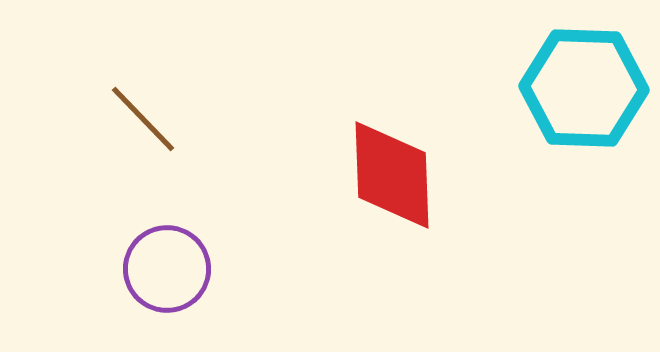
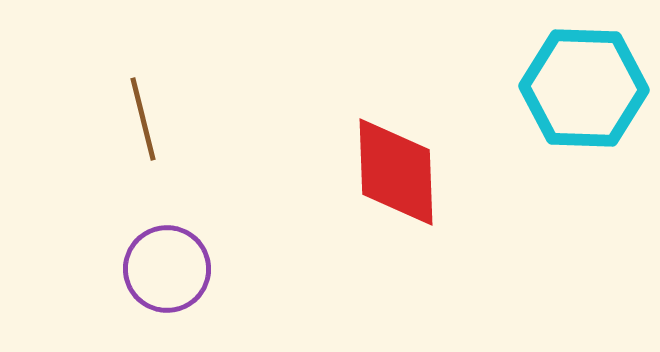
brown line: rotated 30 degrees clockwise
red diamond: moved 4 px right, 3 px up
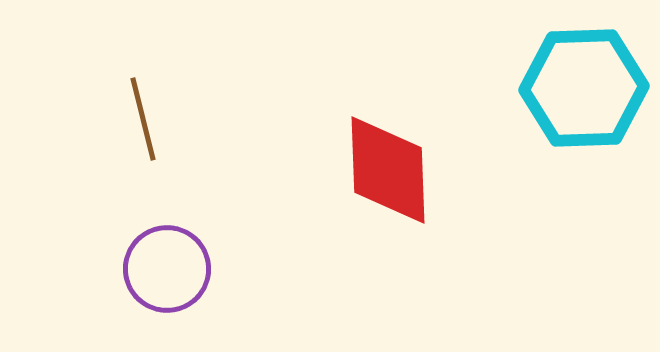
cyan hexagon: rotated 4 degrees counterclockwise
red diamond: moved 8 px left, 2 px up
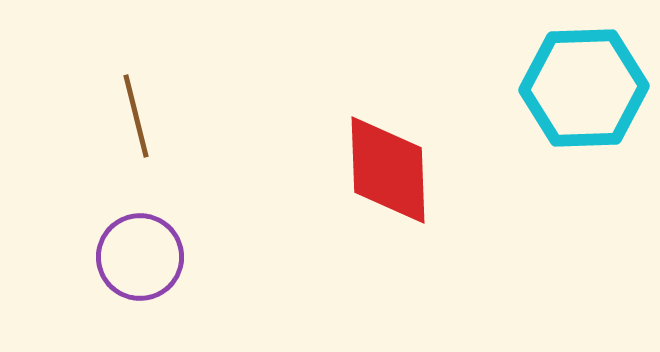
brown line: moved 7 px left, 3 px up
purple circle: moved 27 px left, 12 px up
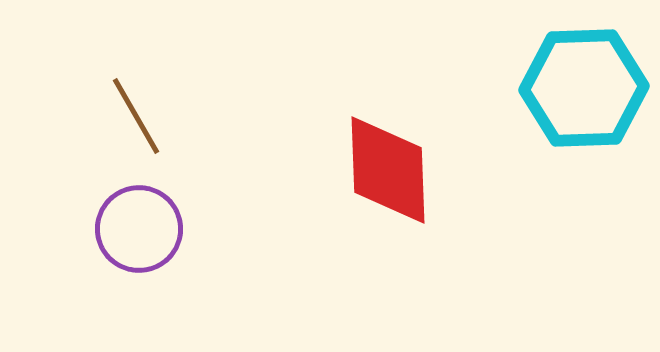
brown line: rotated 16 degrees counterclockwise
purple circle: moved 1 px left, 28 px up
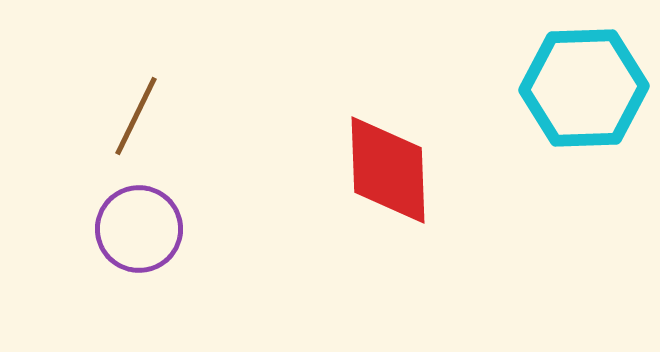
brown line: rotated 56 degrees clockwise
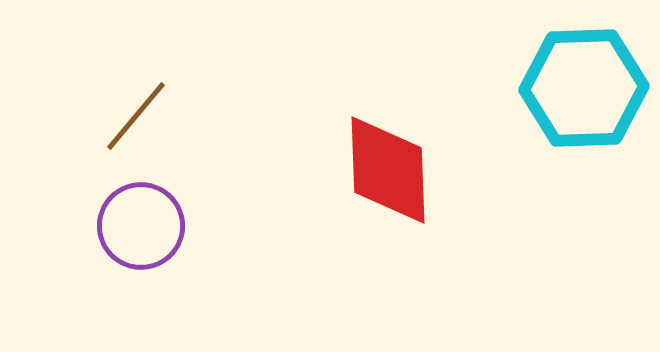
brown line: rotated 14 degrees clockwise
purple circle: moved 2 px right, 3 px up
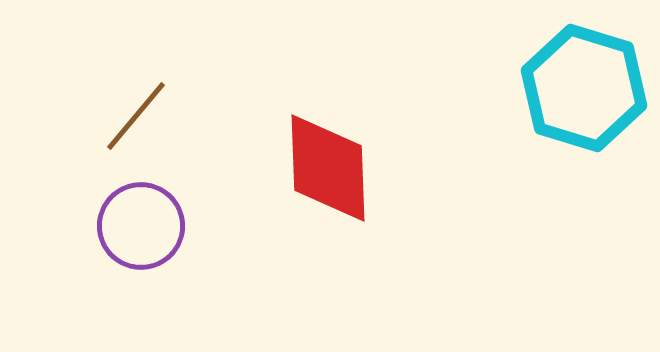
cyan hexagon: rotated 19 degrees clockwise
red diamond: moved 60 px left, 2 px up
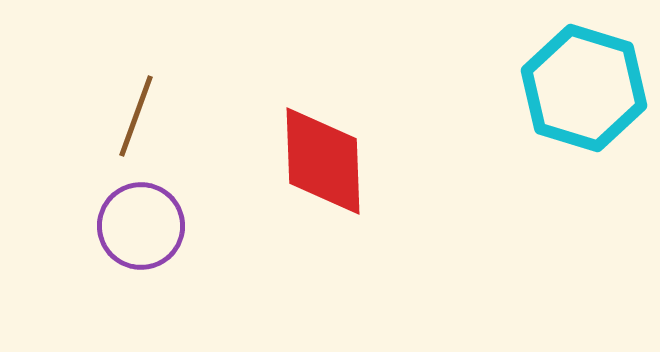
brown line: rotated 20 degrees counterclockwise
red diamond: moved 5 px left, 7 px up
